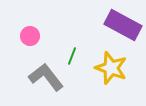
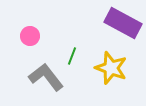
purple rectangle: moved 2 px up
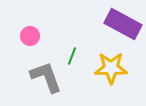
purple rectangle: moved 1 px down
yellow star: rotated 20 degrees counterclockwise
gray L-shape: rotated 18 degrees clockwise
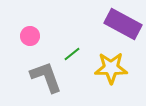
green line: moved 2 px up; rotated 30 degrees clockwise
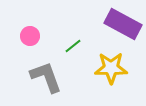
green line: moved 1 px right, 8 px up
